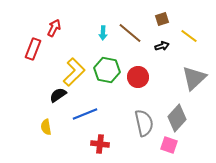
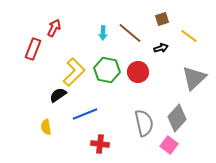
black arrow: moved 1 px left, 2 px down
red circle: moved 5 px up
pink square: rotated 18 degrees clockwise
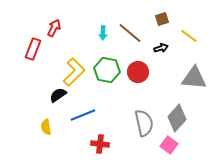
gray triangle: rotated 48 degrees clockwise
blue line: moved 2 px left, 1 px down
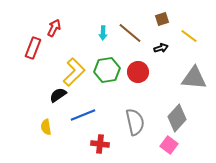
red rectangle: moved 1 px up
green hexagon: rotated 20 degrees counterclockwise
gray semicircle: moved 9 px left, 1 px up
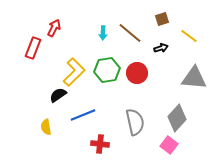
red circle: moved 1 px left, 1 px down
